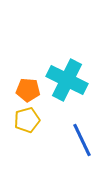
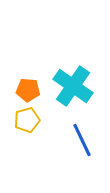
cyan cross: moved 6 px right, 6 px down; rotated 9 degrees clockwise
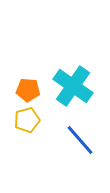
blue line: moved 2 px left; rotated 16 degrees counterclockwise
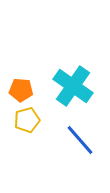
orange pentagon: moved 7 px left
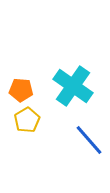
yellow pentagon: rotated 15 degrees counterclockwise
blue line: moved 9 px right
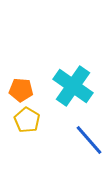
yellow pentagon: rotated 10 degrees counterclockwise
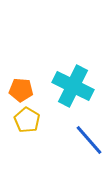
cyan cross: rotated 9 degrees counterclockwise
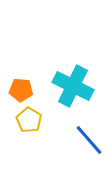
yellow pentagon: moved 2 px right
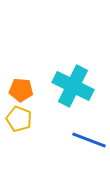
yellow pentagon: moved 10 px left, 1 px up; rotated 10 degrees counterclockwise
blue line: rotated 28 degrees counterclockwise
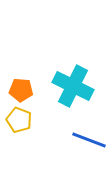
yellow pentagon: moved 1 px down
